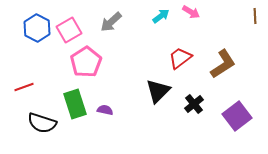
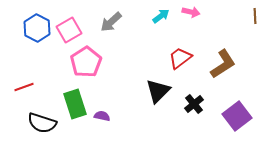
pink arrow: rotated 18 degrees counterclockwise
purple semicircle: moved 3 px left, 6 px down
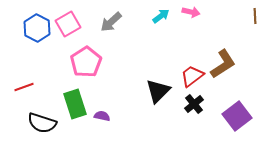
pink square: moved 1 px left, 6 px up
red trapezoid: moved 12 px right, 18 px down
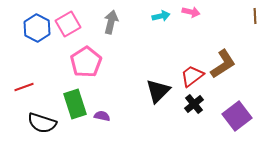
cyan arrow: rotated 24 degrees clockwise
gray arrow: rotated 145 degrees clockwise
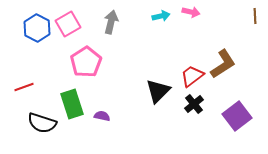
green rectangle: moved 3 px left
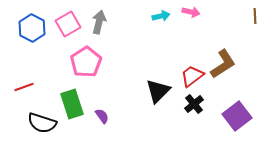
gray arrow: moved 12 px left
blue hexagon: moved 5 px left
purple semicircle: rotated 42 degrees clockwise
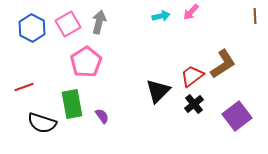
pink arrow: rotated 120 degrees clockwise
green rectangle: rotated 8 degrees clockwise
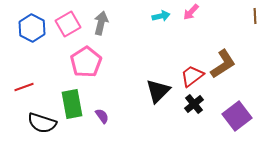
gray arrow: moved 2 px right, 1 px down
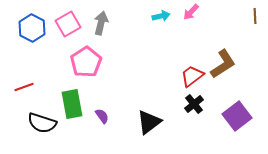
black triangle: moved 9 px left, 31 px down; rotated 8 degrees clockwise
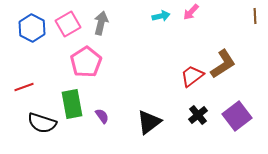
black cross: moved 4 px right, 11 px down
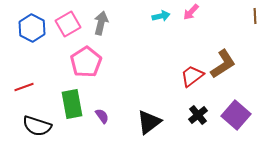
purple square: moved 1 px left, 1 px up; rotated 12 degrees counterclockwise
black semicircle: moved 5 px left, 3 px down
